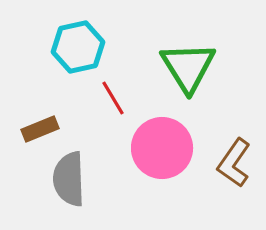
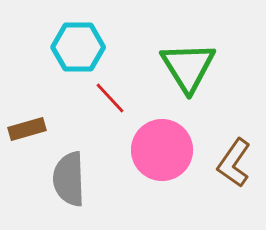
cyan hexagon: rotated 12 degrees clockwise
red line: moved 3 px left; rotated 12 degrees counterclockwise
brown rectangle: moved 13 px left; rotated 6 degrees clockwise
pink circle: moved 2 px down
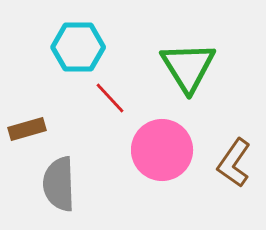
gray semicircle: moved 10 px left, 5 px down
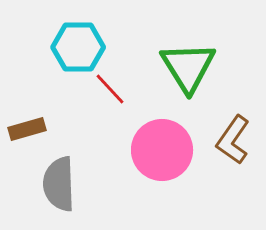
red line: moved 9 px up
brown L-shape: moved 1 px left, 23 px up
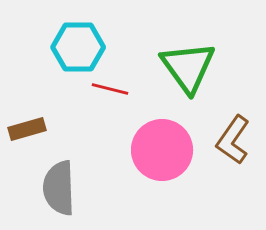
green triangle: rotated 4 degrees counterclockwise
red line: rotated 33 degrees counterclockwise
gray semicircle: moved 4 px down
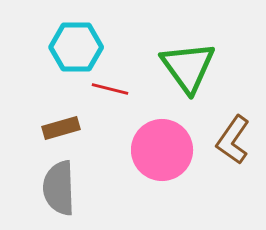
cyan hexagon: moved 2 px left
brown rectangle: moved 34 px right, 1 px up
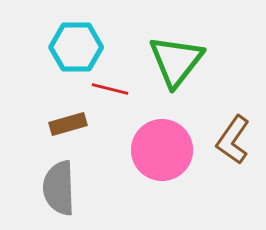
green triangle: moved 12 px left, 6 px up; rotated 14 degrees clockwise
brown rectangle: moved 7 px right, 4 px up
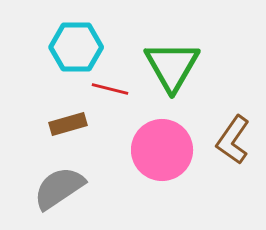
green triangle: moved 4 px left, 5 px down; rotated 8 degrees counterclockwise
gray semicircle: rotated 58 degrees clockwise
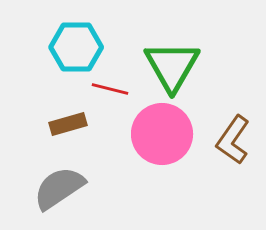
pink circle: moved 16 px up
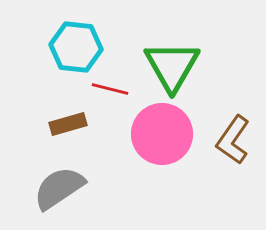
cyan hexagon: rotated 6 degrees clockwise
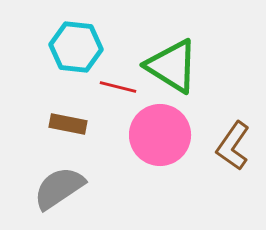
green triangle: rotated 28 degrees counterclockwise
red line: moved 8 px right, 2 px up
brown rectangle: rotated 27 degrees clockwise
pink circle: moved 2 px left, 1 px down
brown L-shape: moved 6 px down
